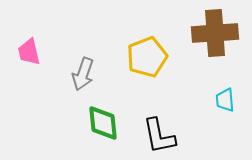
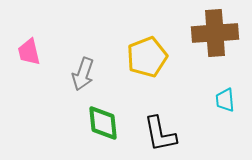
black L-shape: moved 1 px right, 2 px up
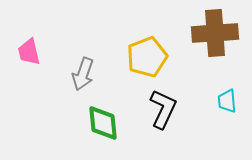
cyan trapezoid: moved 2 px right, 1 px down
black L-shape: moved 3 px right, 25 px up; rotated 144 degrees counterclockwise
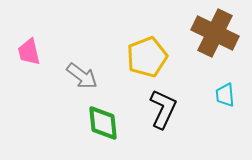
brown cross: rotated 30 degrees clockwise
gray arrow: moved 1 px left, 2 px down; rotated 72 degrees counterclockwise
cyan trapezoid: moved 2 px left, 6 px up
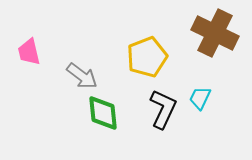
cyan trapezoid: moved 25 px left, 3 px down; rotated 30 degrees clockwise
green diamond: moved 10 px up
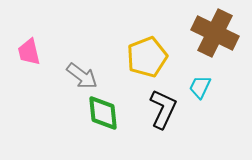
cyan trapezoid: moved 11 px up
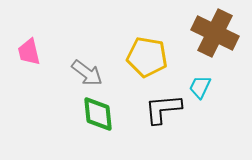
yellow pentagon: rotated 30 degrees clockwise
gray arrow: moved 5 px right, 3 px up
black L-shape: rotated 120 degrees counterclockwise
green diamond: moved 5 px left, 1 px down
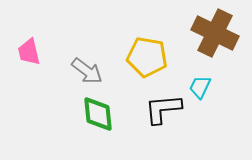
gray arrow: moved 2 px up
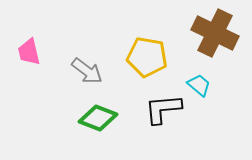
cyan trapezoid: moved 1 px left, 2 px up; rotated 105 degrees clockwise
green diamond: moved 4 px down; rotated 63 degrees counterclockwise
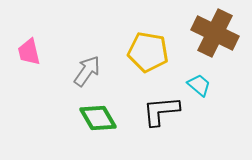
yellow pentagon: moved 1 px right, 5 px up
gray arrow: rotated 92 degrees counterclockwise
black L-shape: moved 2 px left, 2 px down
green diamond: rotated 39 degrees clockwise
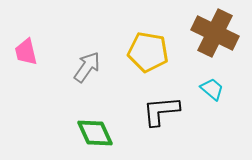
pink trapezoid: moved 3 px left
gray arrow: moved 4 px up
cyan trapezoid: moved 13 px right, 4 px down
green diamond: moved 3 px left, 15 px down; rotated 6 degrees clockwise
